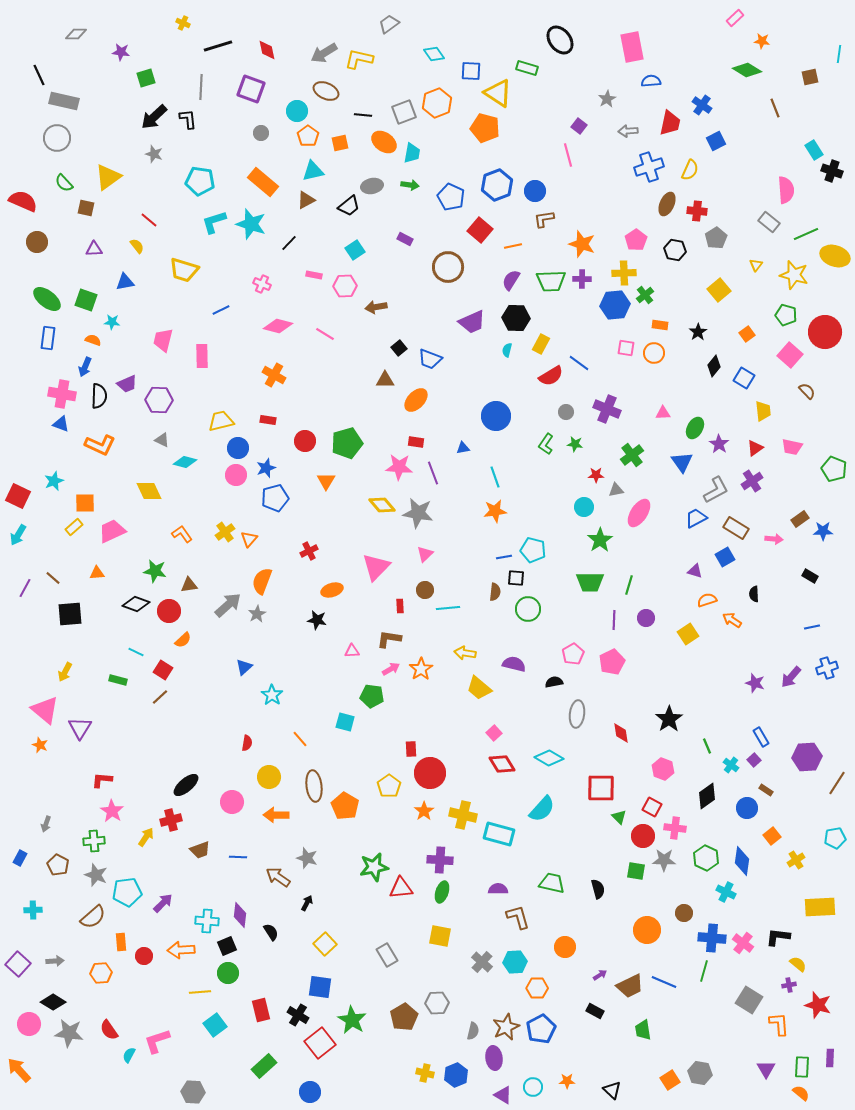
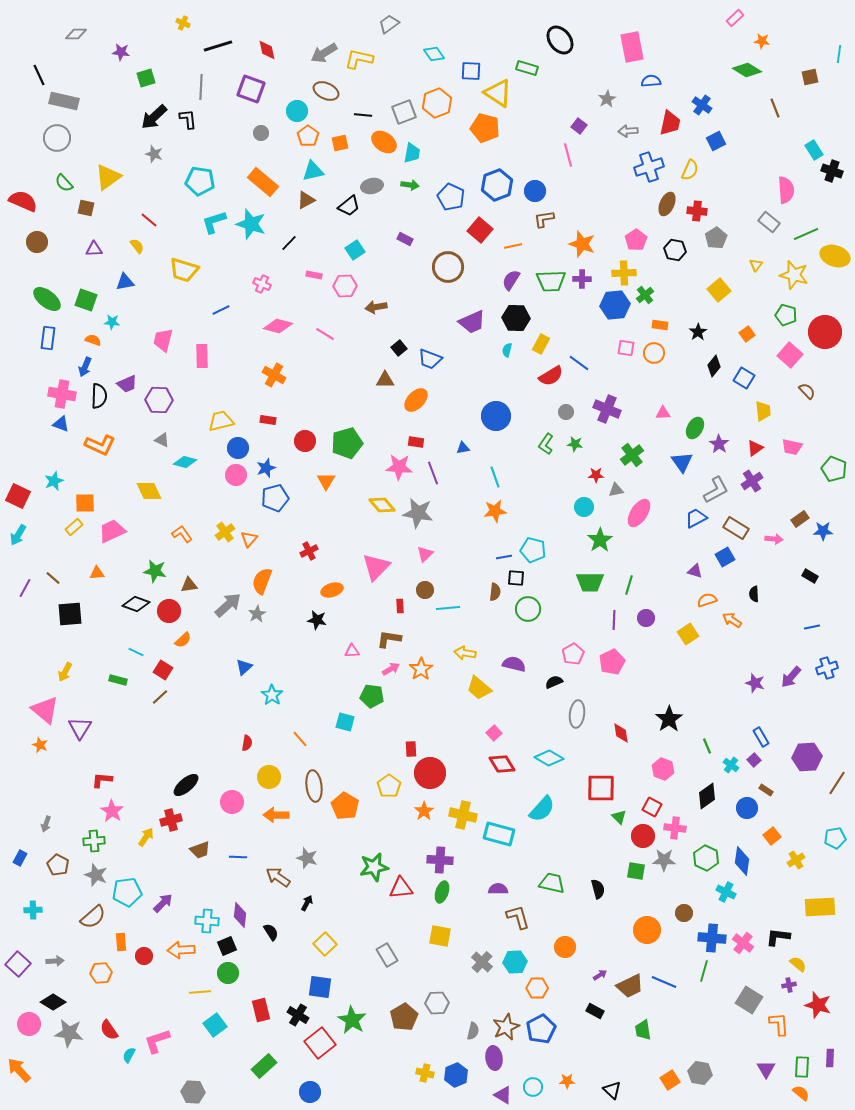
black semicircle at (554, 682): rotated 12 degrees counterclockwise
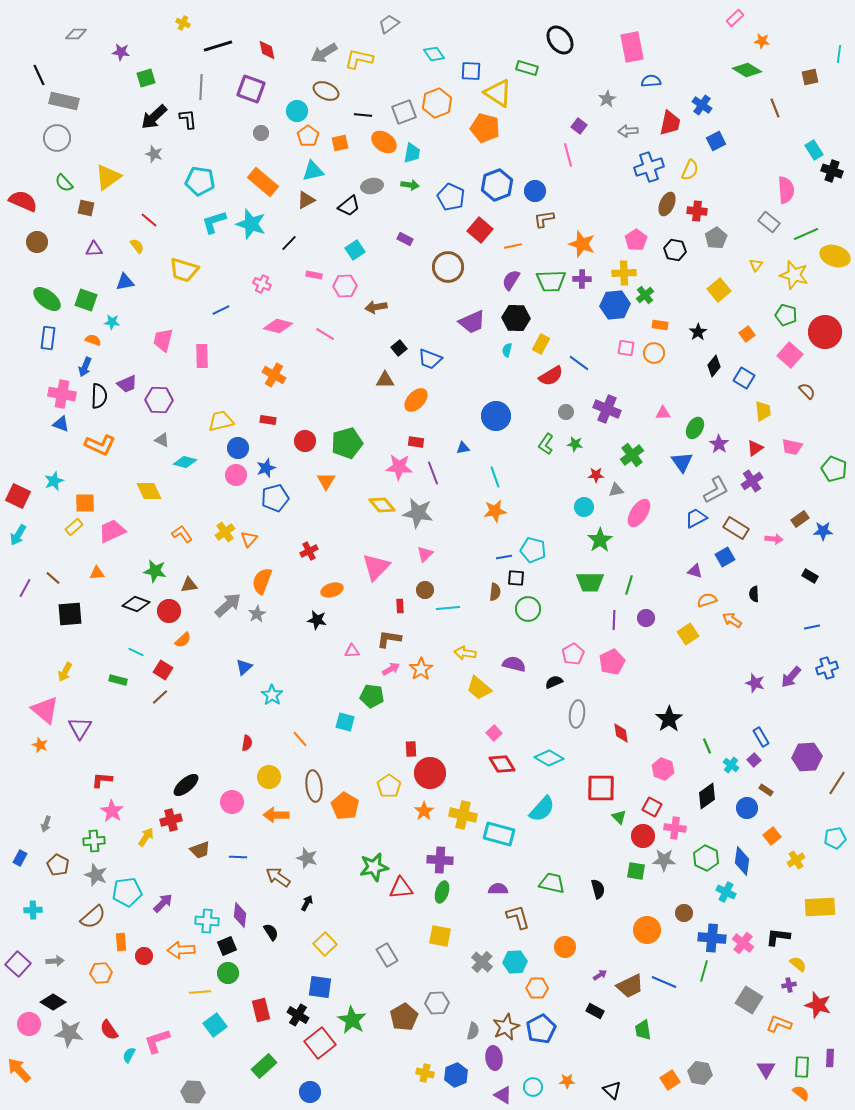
orange L-shape at (779, 1024): rotated 65 degrees counterclockwise
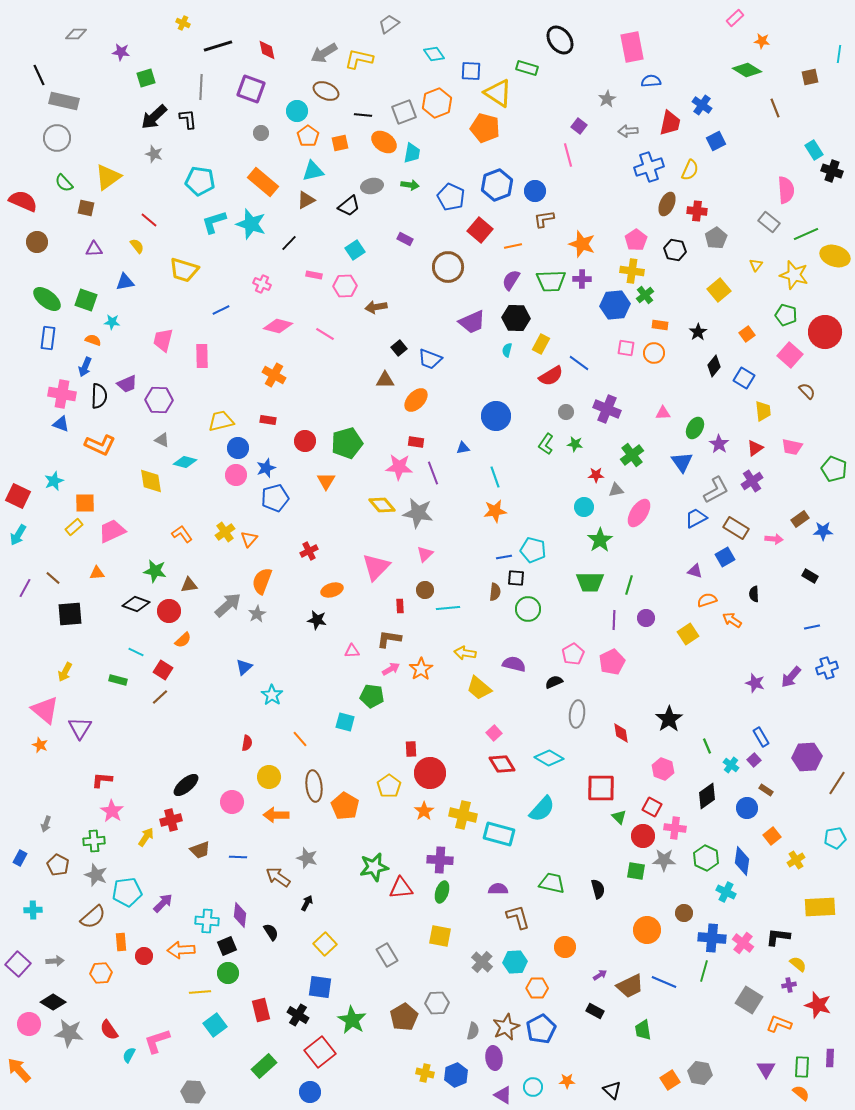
yellow cross at (624, 273): moved 8 px right, 2 px up; rotated 10 degrees clockwise
yellow diamond at (149, 491): moved 2 px right, 10 px up; rotated 16 degrees clockwise
red square at (320, 1043): moved 9 px down
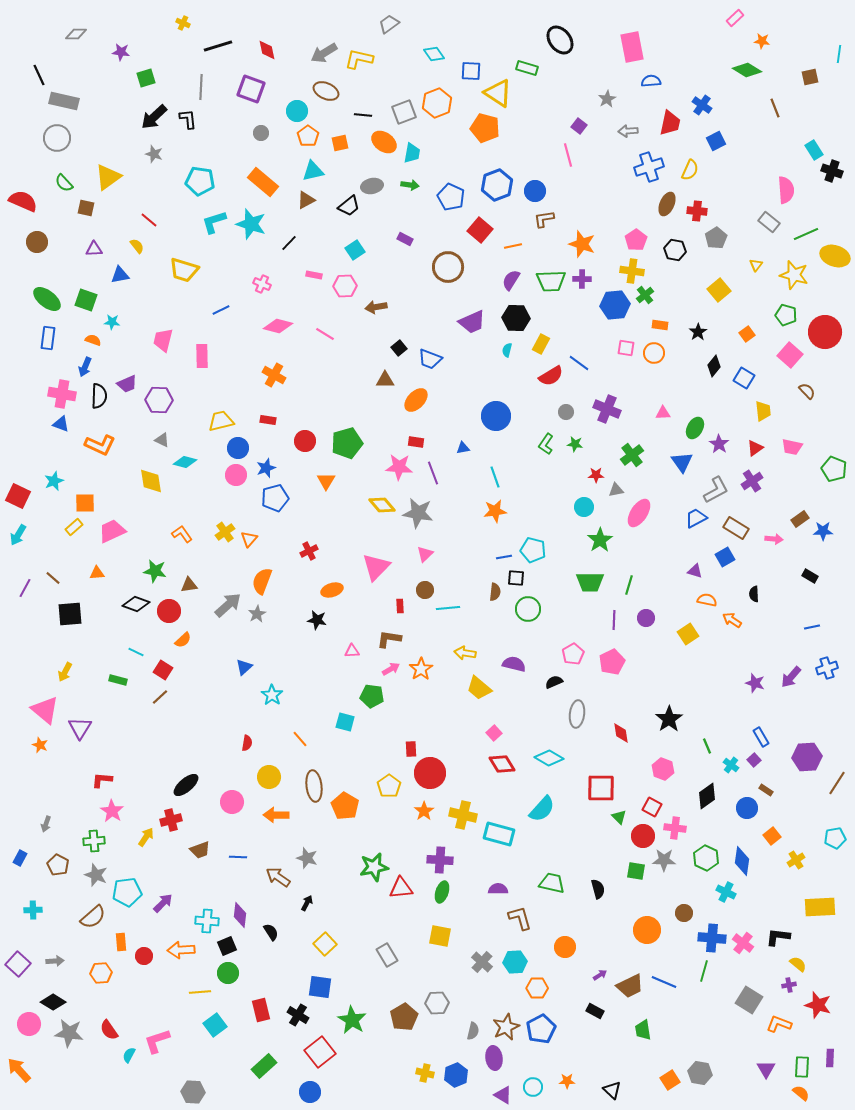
blue triangle at (125, 282): moved 5 px left, 7 px up
orange semicircle at (707, 600): rotated 30 degrees clockwise
brown L-shape at (518, 917): moved 2 px right, 1 px down
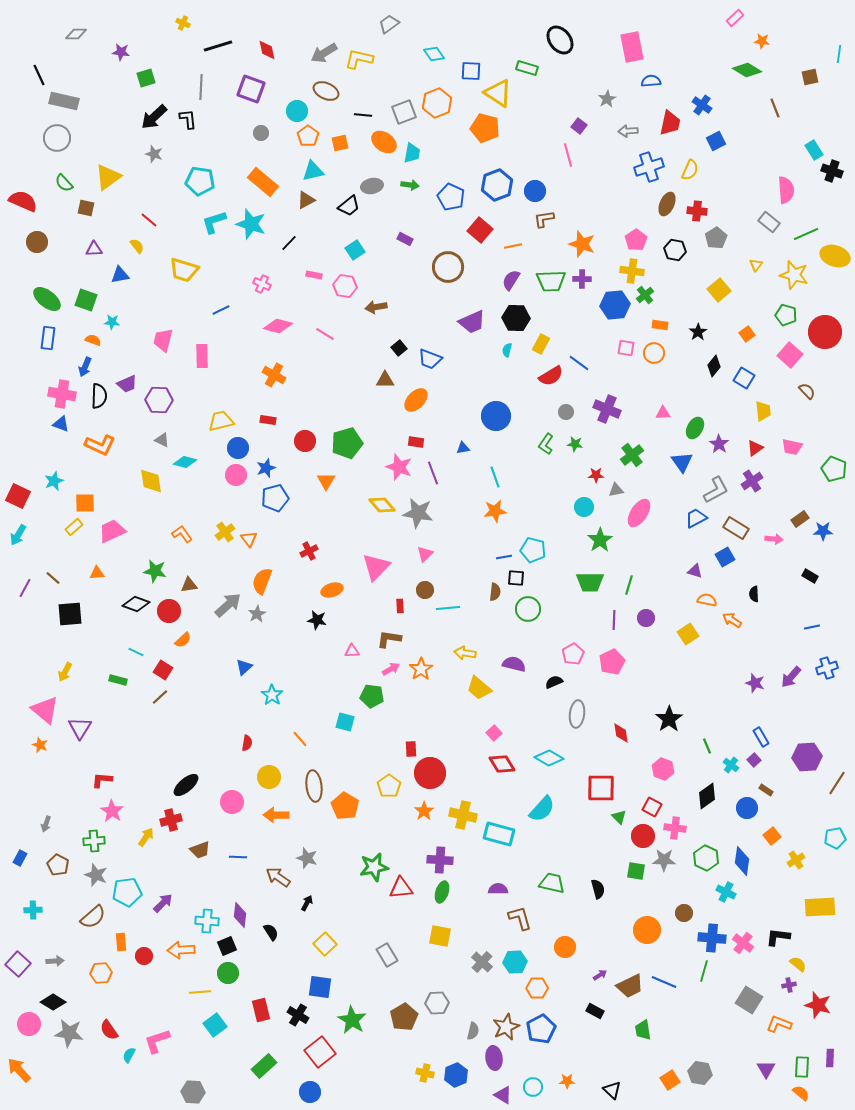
pink hexagon at (345, 286): rotated 10 degrees clockwise
pink star at (399, 467): rotated 16 degrees clockwise
orange triangle at (249, 539): rotated 18 degrees counterclockwise
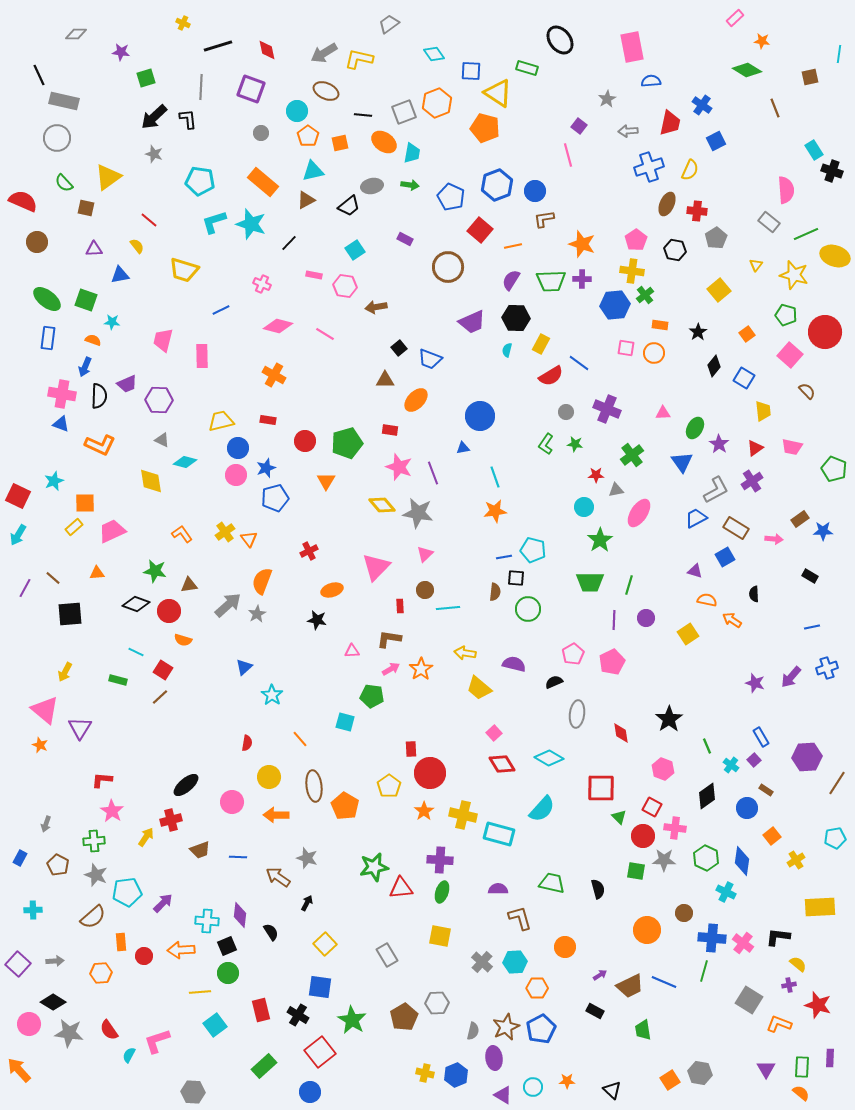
blue circle at (496, 416): moved 16 px left
red rectangle at (416, 442): moved 26 px left, 12 px up
orange semicircle at (183, 640): rotated 60 degrees clockwise
